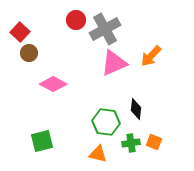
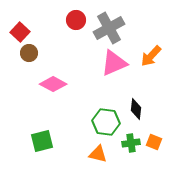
gray cross: moved 4 px right, 1 px up
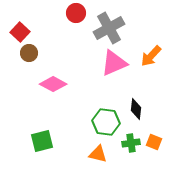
red circle: moved 7 px up
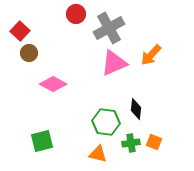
red circle: moved 1 px down
red square: moved 1 px up
orange arrow: moved 1 px up
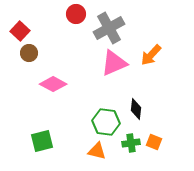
orange triangle: moved 1 px left, 3 px up
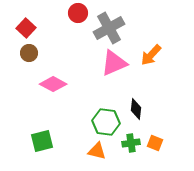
red circle: moved 2 px right, 1 px up
red square: moved 6 px right, 3 px up
orange square: moved 1 px right, 1 px down
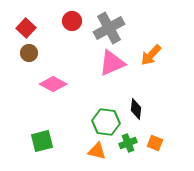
red circle: moved 6 px left, 8 px down
pink triangle: moved 2 px left
green cross: moved 3 px left; rotated 12 degrees counterclockwise
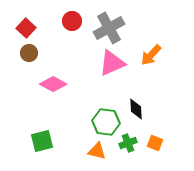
black diamond: rotated 10 degrees counterclockwise
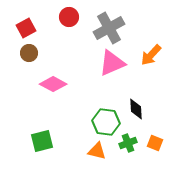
red circle: moved 3 px left, 4 px up
red square: rotated 18 degrees clockwise
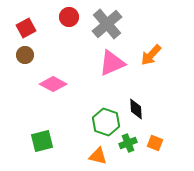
gray cross: moved 2 px left, 4 px up; rotated 12 degrees counterclockwise
brown circle: moved 4 px left, 2 px down
green hexagon: rotated 12 degrees clockwise
orange triangle: moved 1 px right, 5 px down
